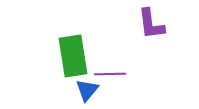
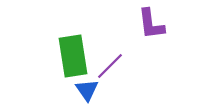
purple line: moved 8 px up; rotated 44 degrees counterclockwise
blue triangle: rotated 15 degrees counterclockwise
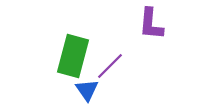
purple L-shape: rotated 12 degrees clockwise
green rectangle: rotated 24 degrees clockwise
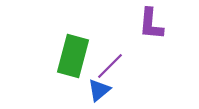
blue triangle: moved 12 px right; rotated 25 degrees clockwise
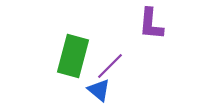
blue triangle: rotated 40 degrees counterclockwise
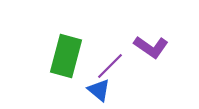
purple L-shape: moved 23 px down; rotated 60 degrees counterclockwise
green rectangle: moved 7 px left
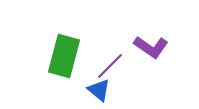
green rectangle: moved 2 px left
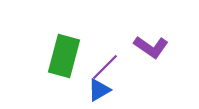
purple line: moved 5 px left, 1 px down
blue triangle: rotated 50 degrees clockwise
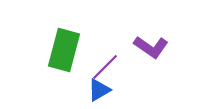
green rectangle: moved 6 px up
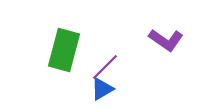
purple L-shape: moved 15 px right, 7 px up
blue triangle: moved 3 px right, 1 px up
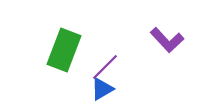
purple L-shape: moved 1 px right; rotated 12 degrees clockwise
green rectangle: rotated 6 degrees clockwise
